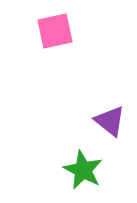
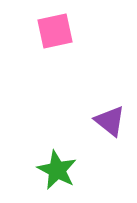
green star: moved 26 px left
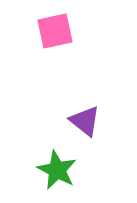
purple triangle: moved 25 px left
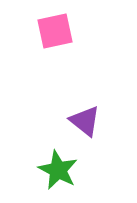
green star: moved 1 px right
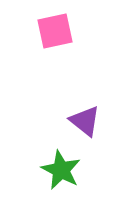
green star: moved 3 px right
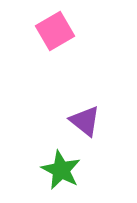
pink square: rotated 18 degrees counterclockwise
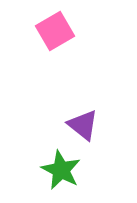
purple triangle: moved 2 px left, 4 px down
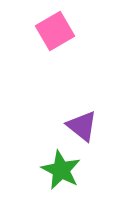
purple triangle: moved 1 px left, 1 px down
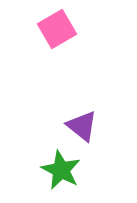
pink square: moved 2 px right, 2 px up
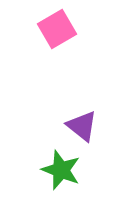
green star: rotated 6 degrees counterclockwise
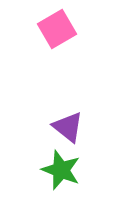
purple triangle: moved 14 px left, 1 px down
